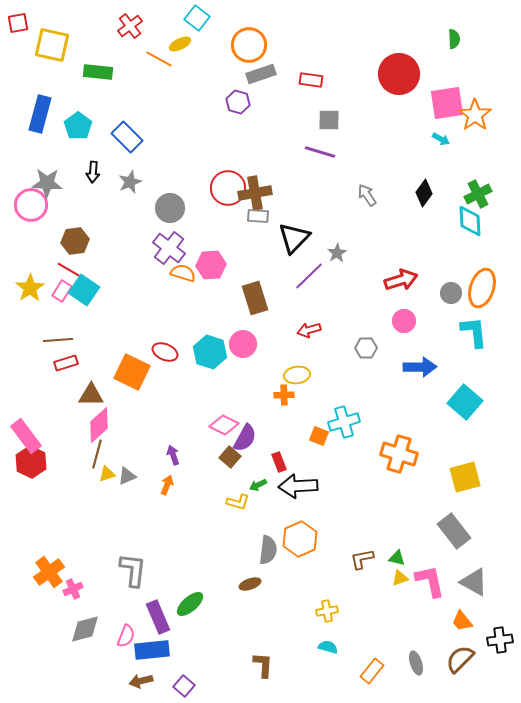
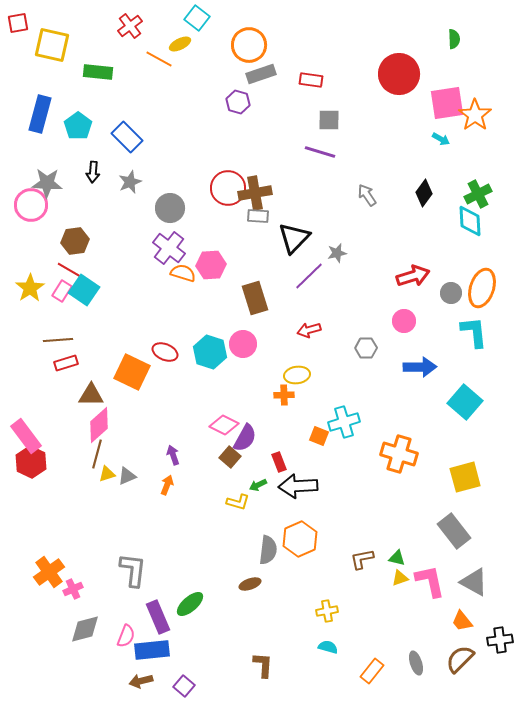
gray star at (337, 253): rotated 18 degrees clockwise
red arrow at (401, 280): moved 12 px right, 4 px up
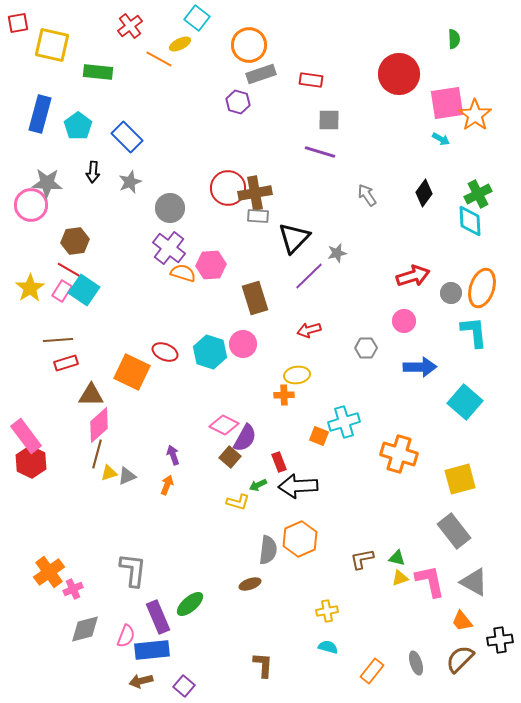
yellow triangle at (107, 474): moved 2 px right, 1 px up
yellow square at (465, 477): moved 5 px left, 2 px down
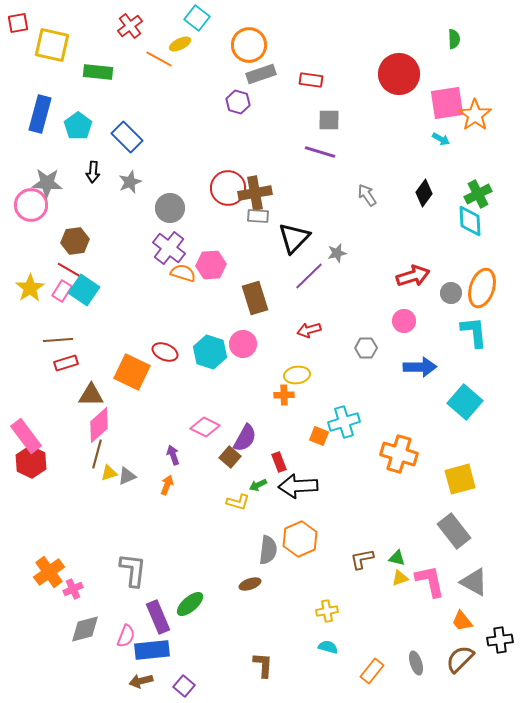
pink diamond at (224, 425): moved 19 px left, 2 px down
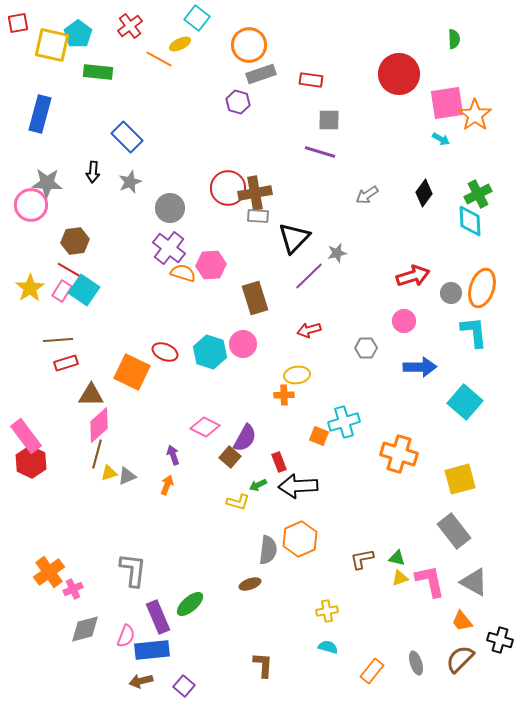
cyan pentagon at (78, 126): moved 92 px up
gray arrow at (367, 195): rotated 90 degrees counterclockwise
black cross at (500, 640): rotated 25 degrees clockwise
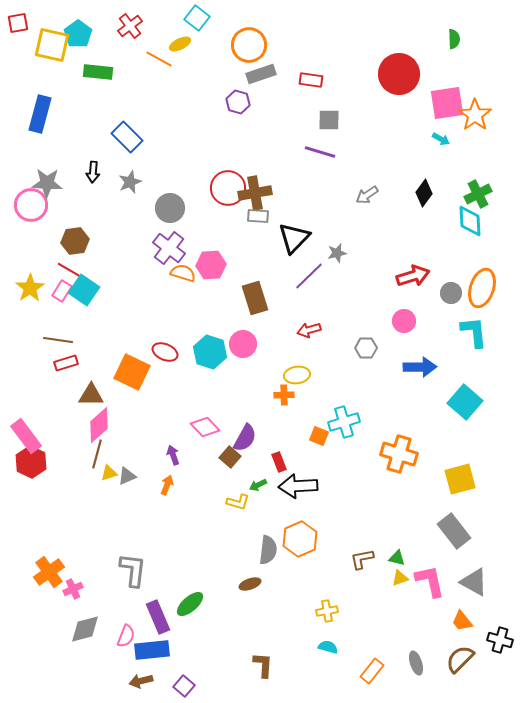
brown line at (58, 340): rotated 12 degrees clockwise
pink diamond at (205, 427): rotated 20 degrees clockwise
